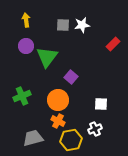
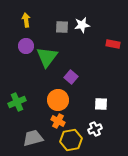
gray square: moved 1 px left, 2 px down
red rectangle: rotated 56 degrees clockwise
green cross: moved 5 px left, 6 px down
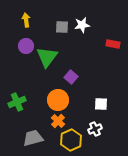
orange cross: rotated 16 degrees clockwise
yellow hexagon: rotated 15 degrees counterclockwise
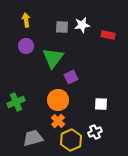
red rectangle: moved 5 px left, 9 px up
green triangle: moved 6 px right, 1 px down
purple square: rotated 24 degrees clockwise
green cross: moved 1 px left
white cross: moved 3 px down
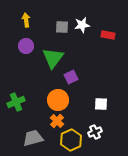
orange cross: moved 1 px left
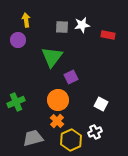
purple circle: moved 8 px left, 6 px up
green triangle: moved 1 px left, 1 px up
white square: rotated 24 degrees clockwise
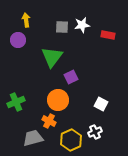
orange cross: moved 8 px left; rotated 16 degrees counterclockwise
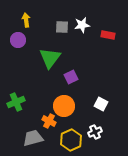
green triangle: moved 2 px left, 1 px down
orange circle: moved 6 px right, 6 px down
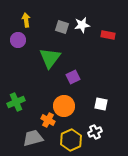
gray square: rotated 16 degrees clockwise
purple square: moved 2 px right
white square: rotated 16 degrees counterclockwise
orange cross: moved 1 px left, 1 px up
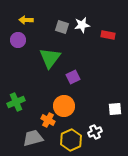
yellow arrow: rotated 80 degrees counterclockwise
white square: moved 14 px right, 5 px down; rotated 16 degrees counterclockwise
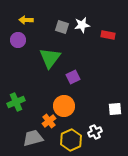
orange cross: moved 1 px right, 1 px down; rotated 24 degrees clockwise
